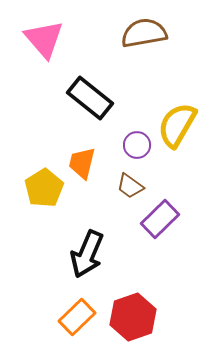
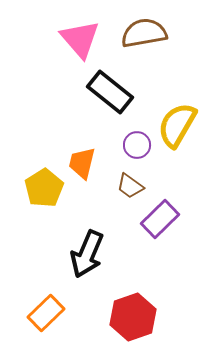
pink triangle: moved 36 px right
black rectangle: moved 20 px right, 6 px up
orange rectangle: moved 31 px left, 4 px up
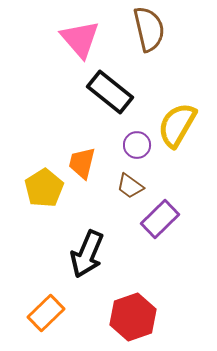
brown semicircle: moved 5 px right, 4 px up; rotated 87 degrees clockwise
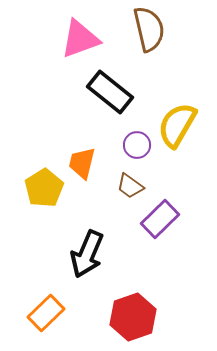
pink triangle: rotated 51 degrees clockwise
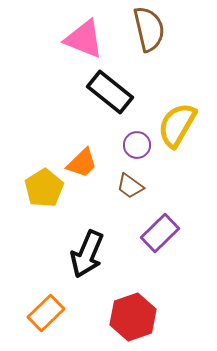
pink triangle: moved 4 px right; rotated 42 degrees clockwise
orange trapezoid: rotated 148 degrees counterclockwise
purple rectangle: moved 14 px down
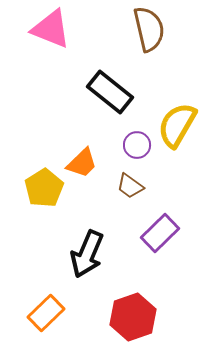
pink triangle: moved 33 px left, 10 px up
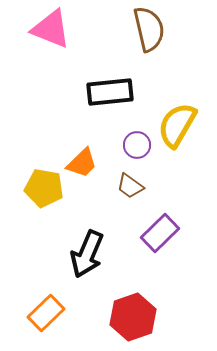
black rectangle: rotated 45 degrees counterclockwise
yellow pentagon: rotated 30 degrees counterclockwise
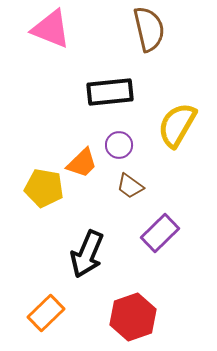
purple circle: moved 18 px left
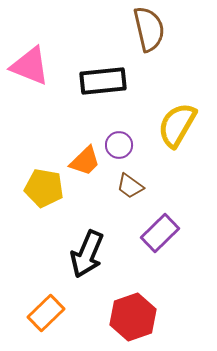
pink triangle: moved 21 px left, 37 px down
black rectangle: moved 7 px left, 11 px up
orange trapezoid: moved 3 px right, 2 px up
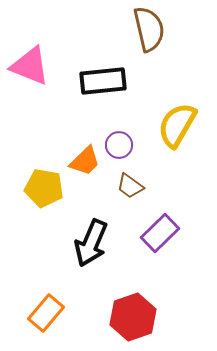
black arrow: moved 4 px right, 11 px up
orange rectangle: rotated 6 degrees counterclockwise
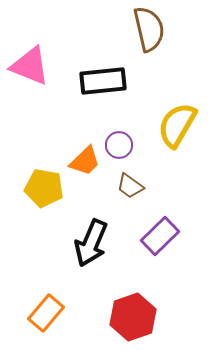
purple rectangle: moved 3 px down
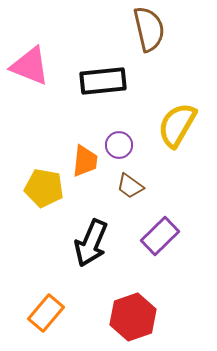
orange trapezoid: rotated 40 degrees counterclockwise
